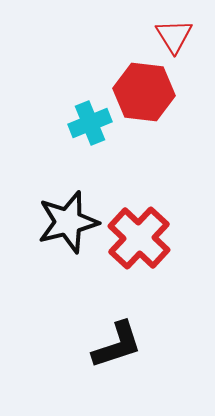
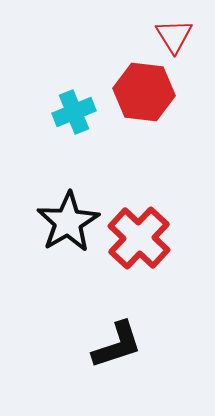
cyan cross: moved 16 px left, 11 px up
black star: rotated 16 degrees counterclockwise
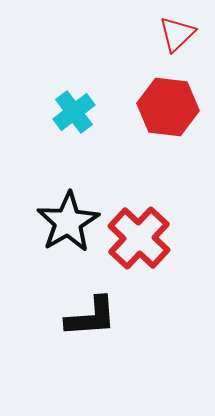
red triangle: moved 3 px right, 2 px up; rotated 18 degrees clockwise
red hexagon: moved 24 px right, 15 px down
cyan cross: rotated 15 degrees counterclockwise
black L-shape: moved 26 px left, 28 px up; rotated 14 degrees clockwise
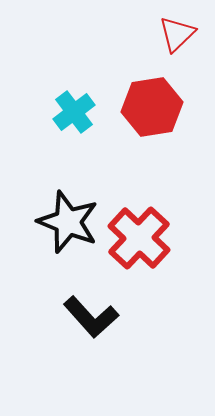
red hexagon: moved 16 px left; rotated 16 degrees counterclockwise
black star: rotated 20 degrees counterclockwise
black L-shape: rotated 52 degrees clockwise
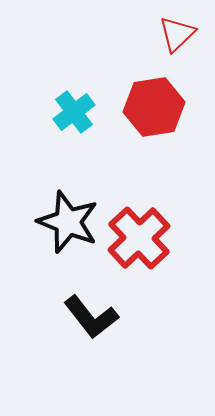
red hexagon: moved 2 px right
red cross: rotated 4 degrees clockwise
black L-shape: rotated 4 degrees clockwise
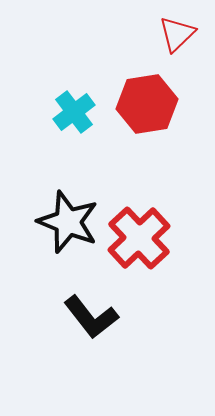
red hexagon: moved 7 px left, 3 px up
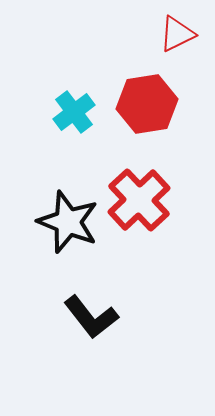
red triangle: rotated 18 degrees clockwise
red cross: moved 38 px up
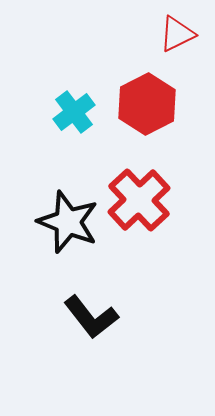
red hexagon: rotated 18 degrees counterclockwise
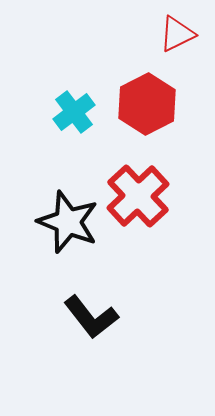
red cross: moved 1 px left, 4 px up
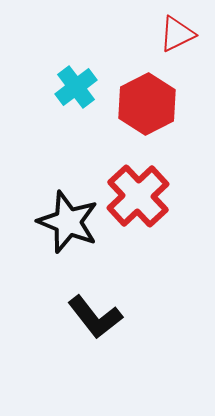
cyan cross: moved 2 px right, 25 px up
black L-shape: moved 4 px right
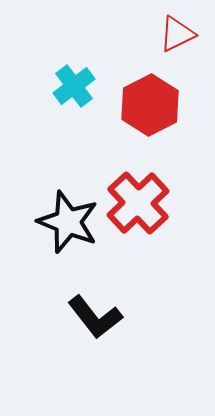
cyan cross: moved 2 px left, 1 px up
red hexagon: moved 3 px right, 1 px down
red cross: moved 7 px down
